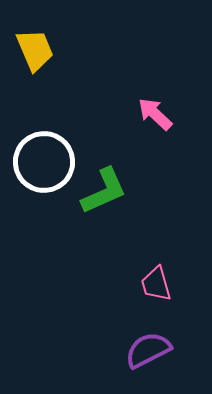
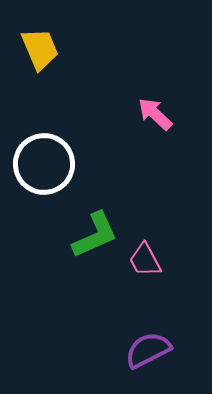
yellow trapezoid: moved 5 px right, 1 px up
white circle: moved 2 px down
green L-shape: moved 9 px left, 44 px down
pink trapezoid: moved 11 px left, 24 px up; rotated 12 degrees counterclockwise
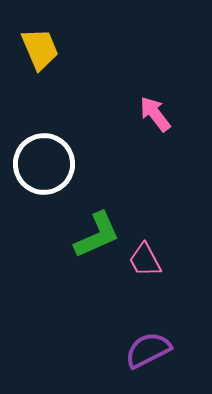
pink arrow: rotated 9 degrees clockwise
green L-shape: moved 2 px right
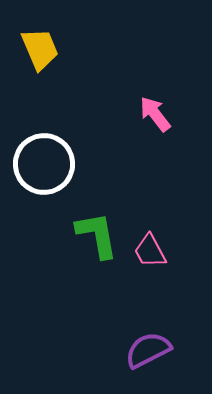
green L-shape: rotated 76 degrees counterclockwise
pink trapezoid: moved 5 px right, 9 px up
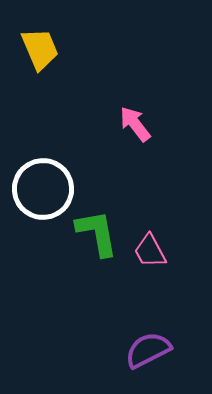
pink arrow: moved 20 px left, 10 px down
white circle: moved 1 px left, 25 px down
green L-shape: moved 2 px up
